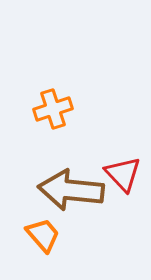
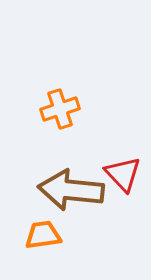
orange cross: moved 7 px right
orange trapezoid: rotated 57 degrees counterclockwise
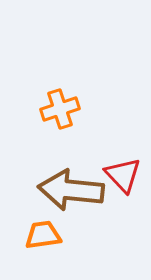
red triangle: moved 1 px down
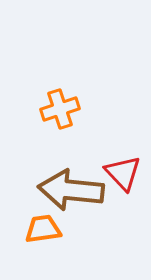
red triangle: moved 2 px up
orange trapezoid: moved 6 px up
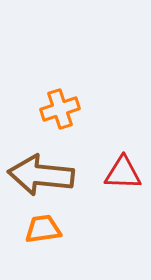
red triangle: rotated 45 degrees counterclockwise
brown arrow: moved 30 px left, 15 px up
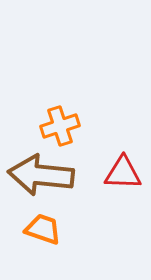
orange cross: moved 17 px down
orange trapezoid: rotated 27 degrees clockwise
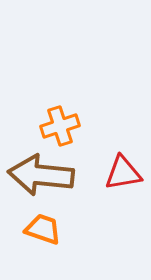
red triangle: rotated 12 degrees counterclockwise
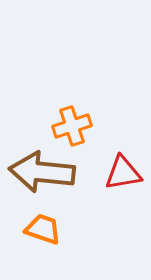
orange cross: moved 12 px right
brown arrow: moved 1 px right, 3 px up
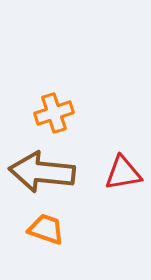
orange cross: moved 18 px left, 13 px up
orange trapezoid: moved 3 px right
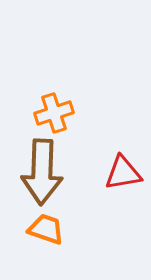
brown arrow: rotated 94 degrees counterclockwise
